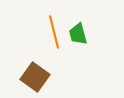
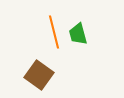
brown square: moved 4 px right, 2 px up
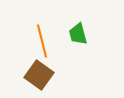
orange line: moved 12 px left, 9 px down
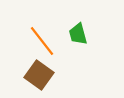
orange line: rotated 24 degrees counterclockwise
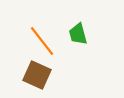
brown square: moved 2 px left; rotated 12 degrees counterclockwise
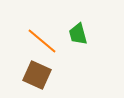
orange line: rotated 12 degrees counterclockwise
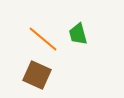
orange line: moved 1 px right, 2 px up
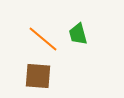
brown square: moved 1 px right, 1 px down; rotated 20 degrees counterclockwise
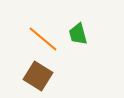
brown square: rotated 28 degrees clockwise
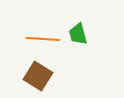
orange line: rotated 36 degrees counterclockwise
